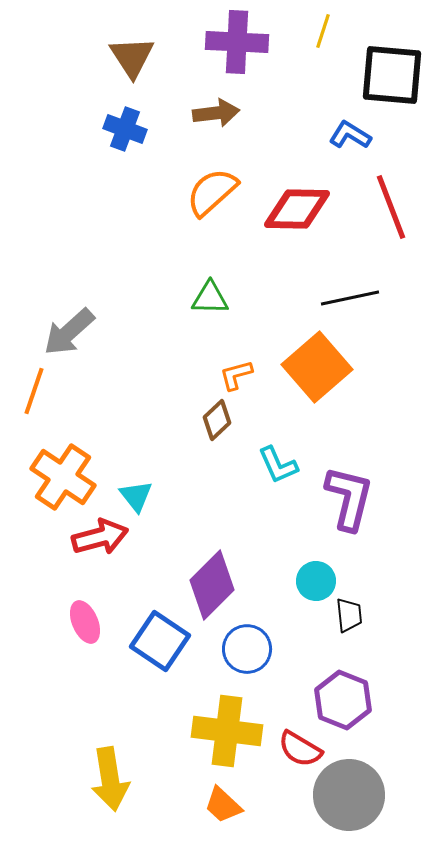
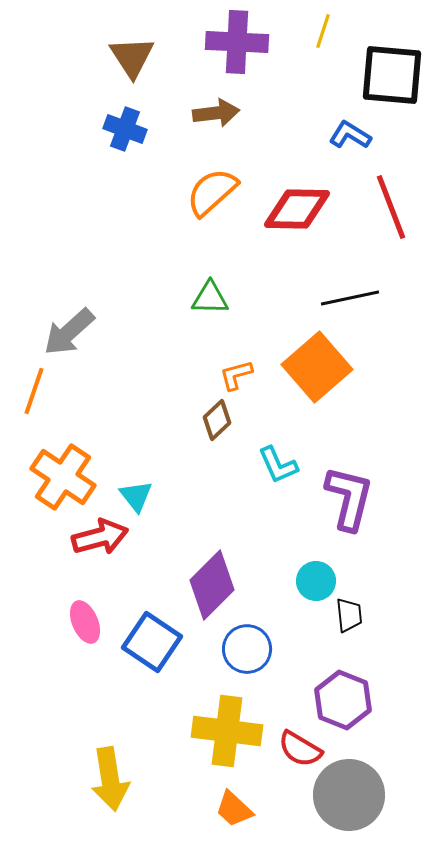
blue square: moved 8 px left, 1 px down
orange trapezoid: moved 11 px right, 4 px down
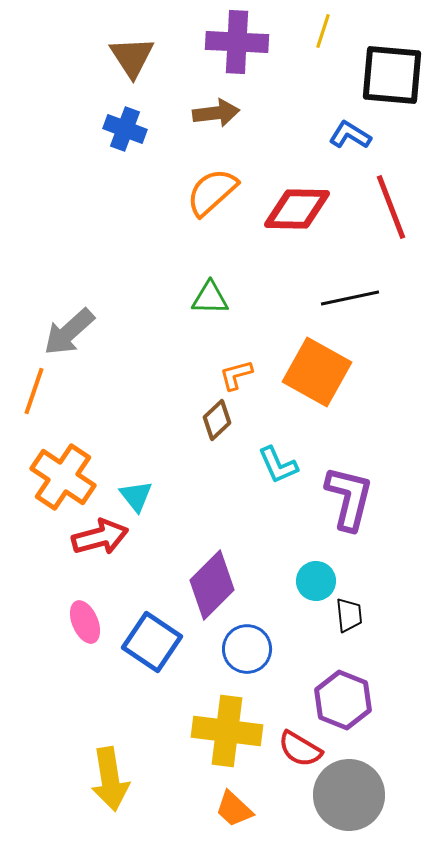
orange square: moved 5 px down; rotated 20 degrees counterclockwise
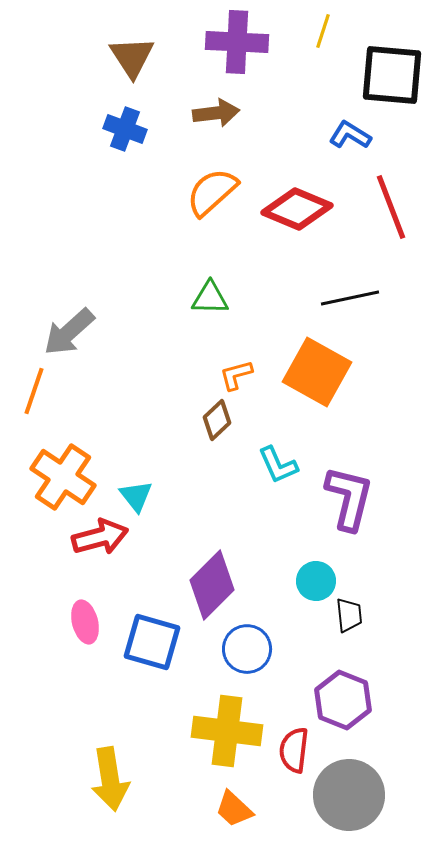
red diamond: rotated 22 degrees clockwise
pink ellipse: rotated 9 degrees clockwise
blue square: rotated 18 degrees counterclockwise
red semicircle: moved 6 px left, 1 px down; rotated 66 degrees clockwise
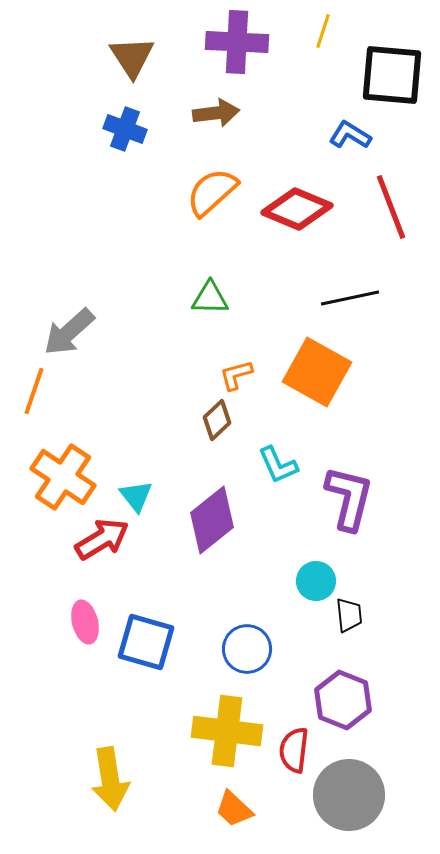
red arrow: moved 2 px right, 2 px down; rotated 16 degrees counterclockwise
purple diamond: moved 65 px up; rotated 6 degrees clockwise
blue square: moved 6 px left
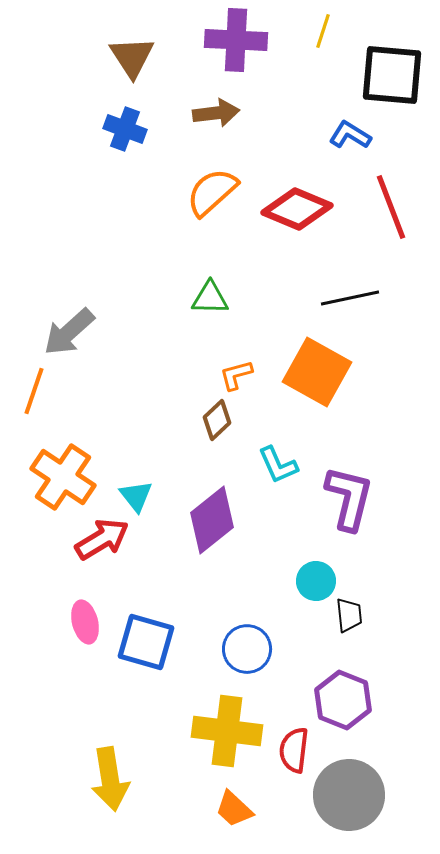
purple cross: moved 1 px left, 2 px up
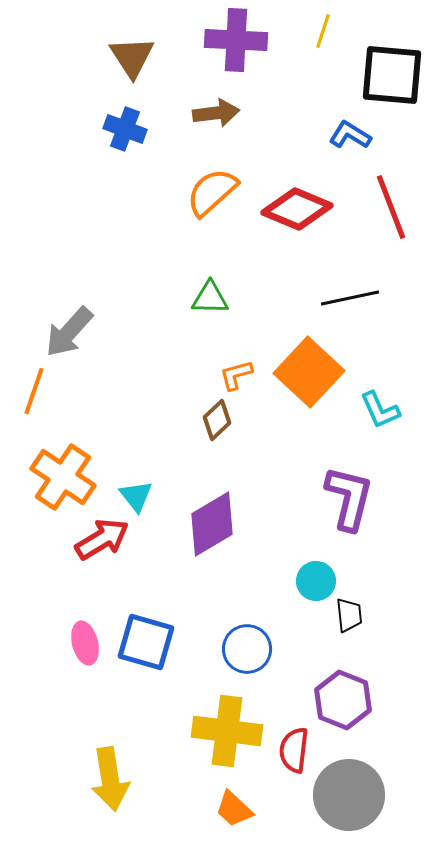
gray arrow: rotated 6 degrees counterclockwise
orange square: moved 8 px left; rotated 14 degrees clockwise
cyan L-shape: moved 102 px right, 55 px up
purple diamond: moved 4 px down; rotated 8 degrees clockwise
pink ellipse: moved 21 px down
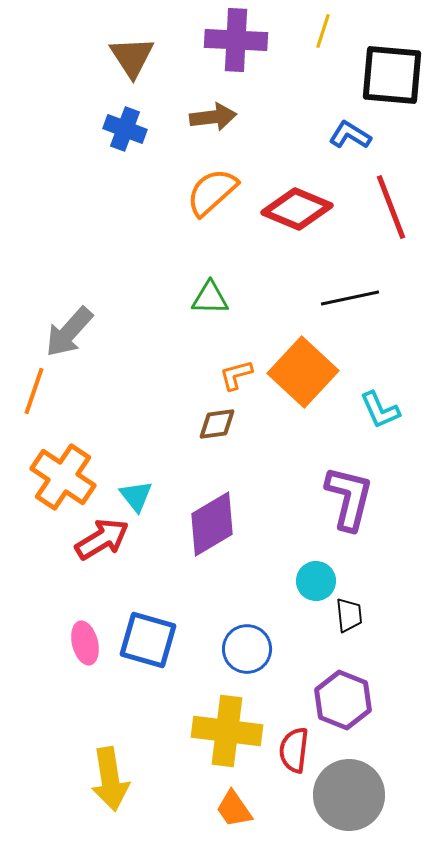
brown arrow: moved 3 px left, 4 px down
orange square: moved 6 px left
brown diamond: moved 4 px down; rotated 36 degrees clockwise
blue square: moved 2 px right, 2 px up
orange trapezoid: rotated 12 degrees clockwise
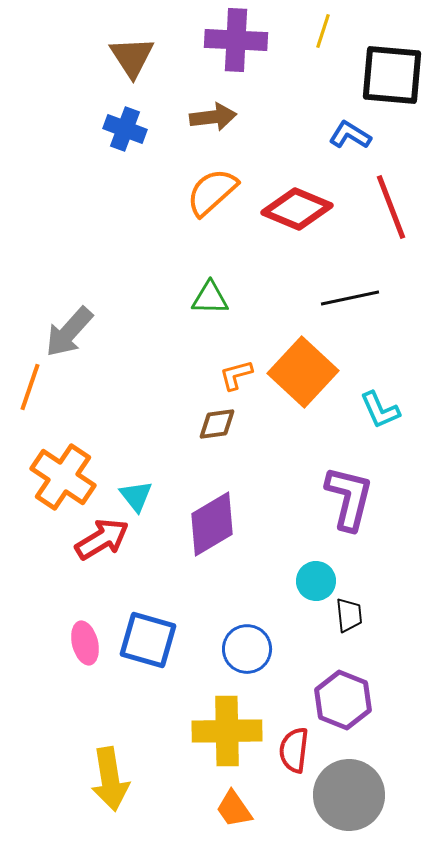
orange line: moved 4 px left, 4 px up
yellow cross: rotated 8 degrees counterclockwise
